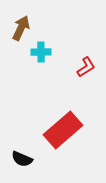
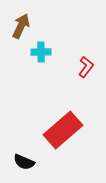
brown arrow: moved 2 px up
red L-shape: rotated 20 degrees counterclockwise
black semicircle: moved 2 px right, 3 px down
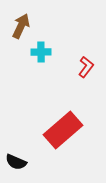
black semicircle: moved 8 px left
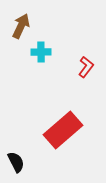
black semicircle: rotated 140 degrees counterclockwise
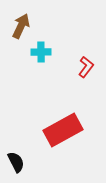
red rectangle: rotated 12 degrees clockwise
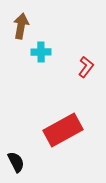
brown arrow: rotated 15 degrees counterclockwise
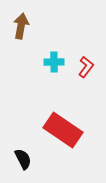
cyan cross: moved 13 px right, 10 px down
red rectangle: rotated 63 degrees clockwise
black semicircle: moved 7 px right, 3 px up
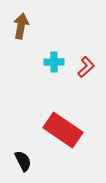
red L-shape: rotated 10 degrees clockwise
black semicircle: moved 2 px down
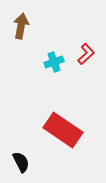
cyan cross: rotated 18 degrees counterclockwise
red L-shape: moved 13 px up
black semicircle: moved 2 px left, 1 px down
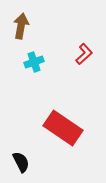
red L-shape: moved 2 px left
cyan cross: moved 20 px left
red rectangle: moved 2 px up
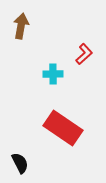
cyan cross: moved 19 px right, 12 px down; rotated 18 degrees clockwise
black semicircle: moved 1 px left, 1 px down
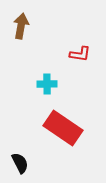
red L-shape: moved 4 px left; rotated 50 degrees clockwise
cyan cross: moved 6 px left, 10 px down
